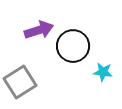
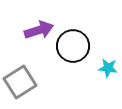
cyan star: moved 5 px right, 4 px up
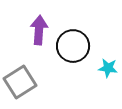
purple arrow: rotated 68 degrees counterclockwise
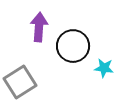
purple arrow: moved 3 px up
cyan star: moved 4 px left
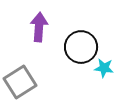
black circle: moved 8 px right, 1 px down
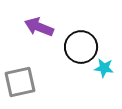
purple arrow: rotated 72 degrees counterclockwise
gray square: rotated 20 degrees clockwise
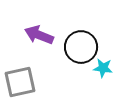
purple arrow: moved 8 px down
cyan star: moved 1 px left
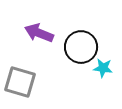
purple arrow: moved 2 px up
gray square: rotated 28 degrees clockwise
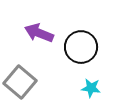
cyan star: moved 12 px left, 20 px down
gray square: rotated 24 degrees clockwise
